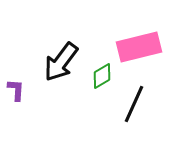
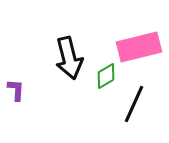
black arrow: moved 8 px right, 4 px up; rotated 51 degrees counterclockwise
green diamond: moved 4 px right
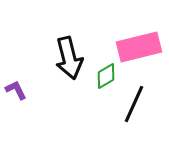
purple L-shape: rotated 30 degrees counterclockwise
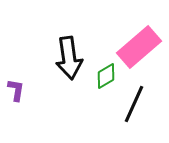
pink rectangle: rotated 27 degrees counterclockwise
black arrow: rotated 6 degrees clockwise
purple L-shape: rotated 35 degrees clockwise
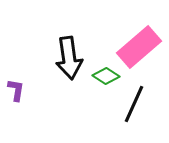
green diamond: rotated 64 degrees clockwise
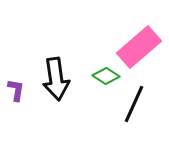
black arrow: moved 13 px left, 21 px down
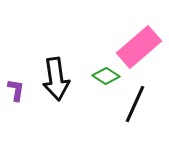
black line: moved 1 px right
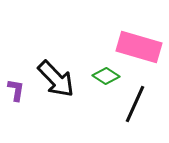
pink rectangle: rotated 57 degrees clockwise
black arrow: rotated 36 degrees counterclockwise
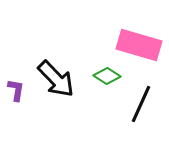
pink rectangle: moved 2 px up
green diamond: moved 1 px right
black line: moved 6 px right
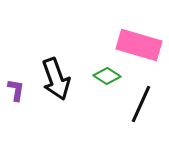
black arrow: rotated 24 degrees clockwise
